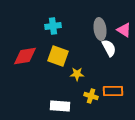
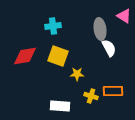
pink triangle: moved 14 px up
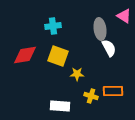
red diamond: moved 1 px up
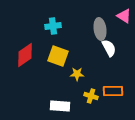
red diamond: rotated 25 degrees counterclockwise
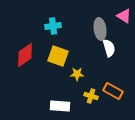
white semicircle: rotated 12 degrees clockwise
orange rectangle: rotated 30 degrees clockwise
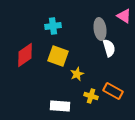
yellow star: rotated 24 degrees counterclockwise
